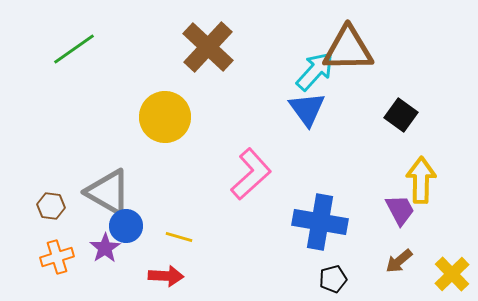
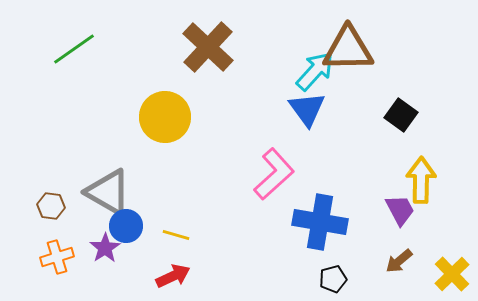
pink L-shape: moved 23 px right
yellow line: moved 3 px left, 2 px up
red arrow: moved 7 px right; rotated 28 degrees counterclockwise
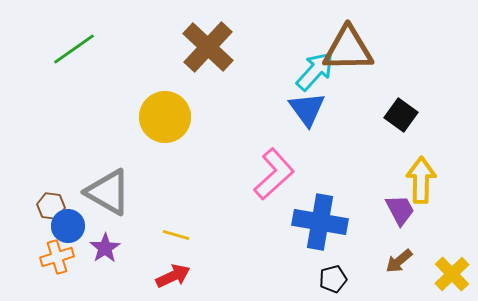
blue circle: moved 58 px left
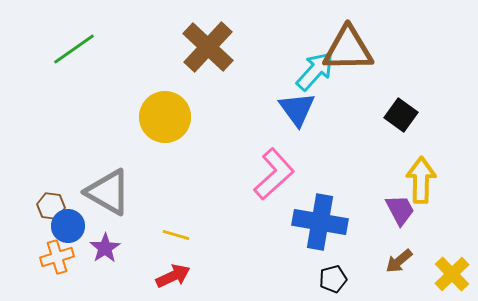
blue triangle: moved 10 px left
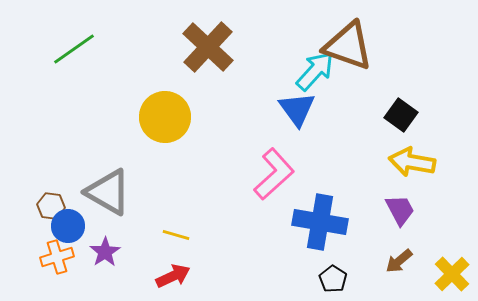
brown triangle: moved 3 px up; rotated 20 degrees clockwise
yellow arrow: moved 9 px left, 18 px up; rotated 81 degrees counterclockwise
purple star: moved 4 px down
black pentagon: rotated 24 degrees counterclockwise
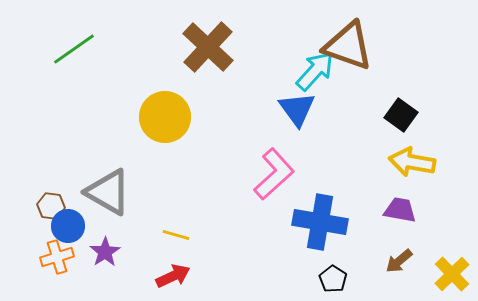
purple trapezoid: rotated 52 degrees counterclockwise
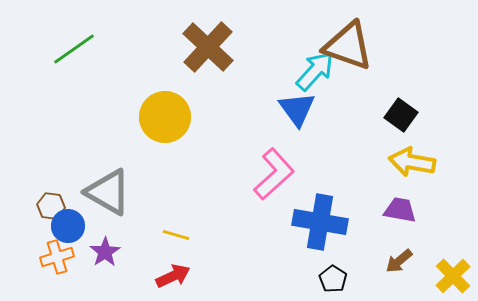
yellow cross: moved 1 px right, 2 px down
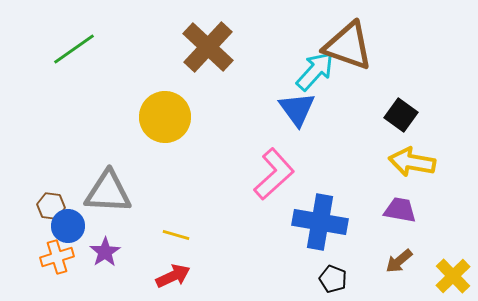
gray triangle: rotated 27 degrees counterclockwise
black pentagon: rotated 12 degrees counterclockwise
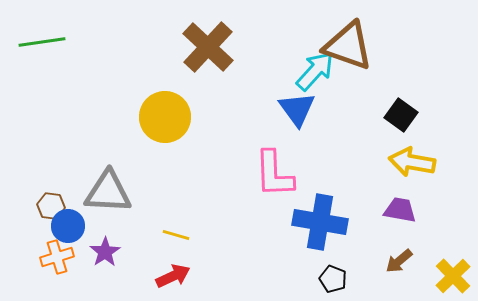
green line: moved 32 px left, 7 px up; rotated 27 degrees clockwise
pink L-shape: rotated 130 degrees clockwise
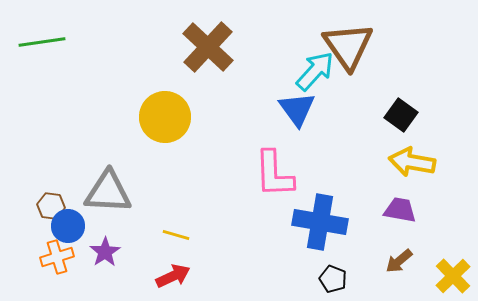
brown triangle: rotated 36 degrees clockwise
